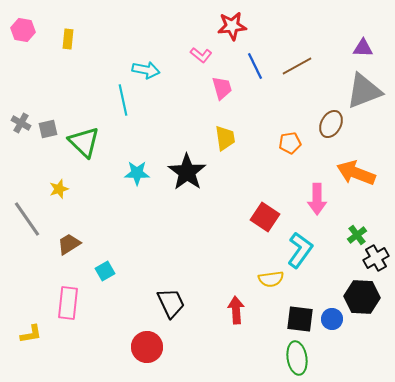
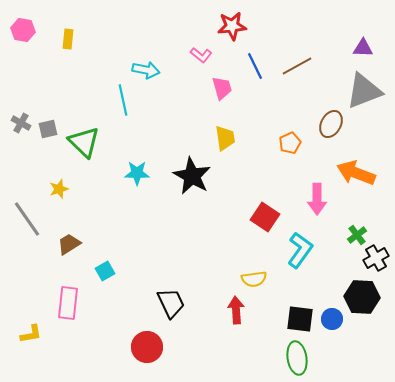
orange pentagon: rotated 15 degrees counterclockwise
black star: moved 5 px right, 4 px down; rotated 6 degrees counterclockwise
yellow semicircle: moved 17 px left
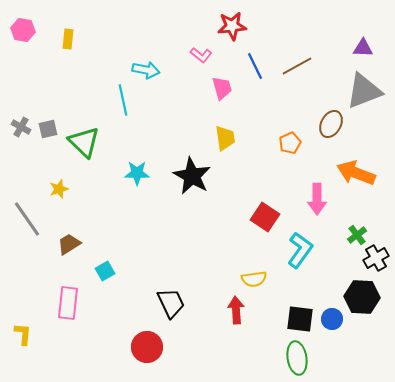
gray cross: moved 4 px down
yellow L-shape: moved 8 px left; rotated 75 degrees counterclockwise
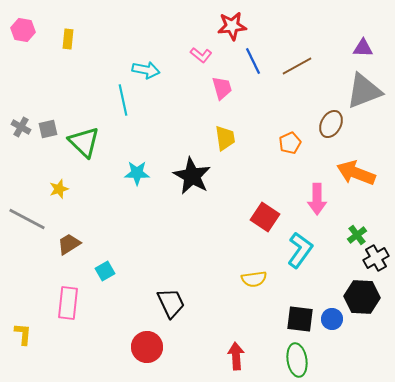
blue line: moved 2 px left, 5 px up
gray line: rotated 27 degrees counterclockwise
red arrow: moved 46 px down
green ellipse: moved 2 px down
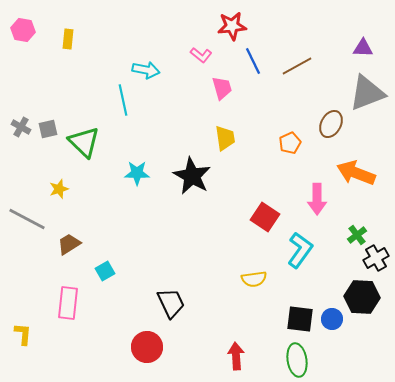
gray triangle: moved 3 px right, 2 px down
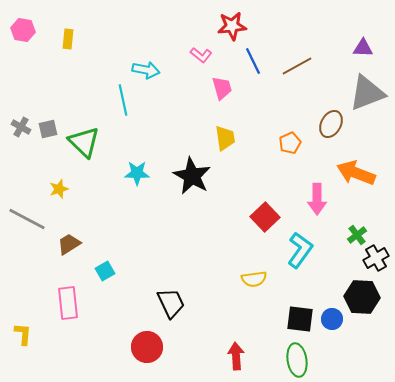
red square: rotated 12 degrees clockwise
pink rectangle: rotated 12 degrees counterclockwise
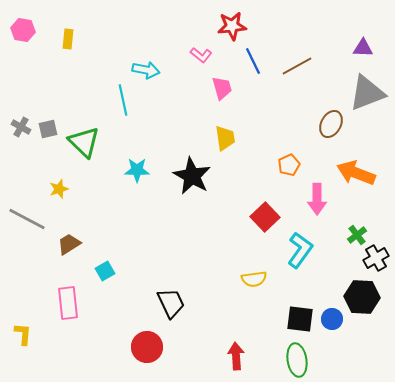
orange pentagon: moved 1 px left, 22 px down
cyan star: moved 3 px up
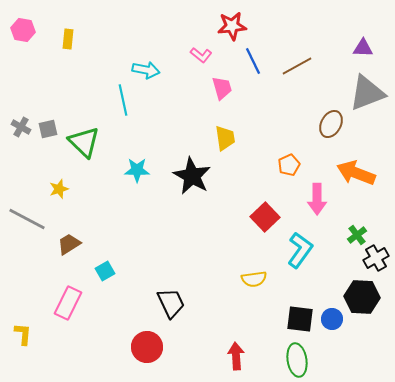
pink rectangle: rotated 32 degrees clockwise
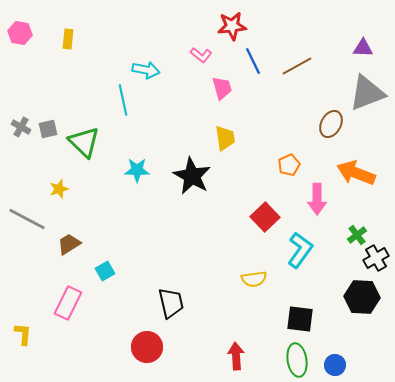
pink hexagon: moved 3 px left, 3 px down
black trapezoid: rotated 12 degrees clockwise
blue circle: moved 3 px right, 46 px down
